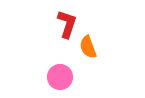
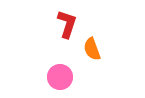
orange semicircle: moved 4 px right, 2 px down
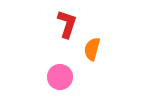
orange semicircle: rotated 35 degrees clockwise
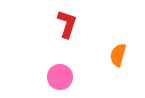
orange semicircle: moved 26 px right, 6 px down
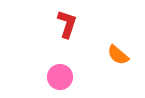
orange semicircle: rotated 65 degrees counterclockwise
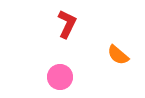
red L-shape: rotated 8 degrees clockwise
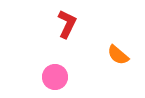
pink circle: moved 5 px left
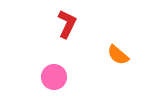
pink circle: moved 1 px left
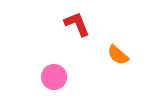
red L-shape: moved 10 px right; rotated 48 degrees counterclockwise
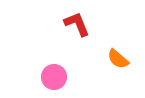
orange semicircle: moved 4 px down
